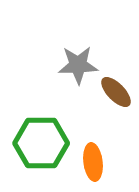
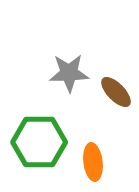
gray star: moved 9 px left, 8 px down
green hexagon: moved 2 px left, 1 px up
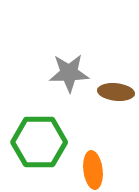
brown ellipse: rotated 40 degrees counterclockwise
orange ellipse: moved 8 px down
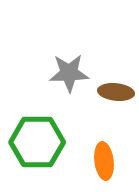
green hexagon: moved 2 px left
orange ellipse: moved 11 px right, 9 px up
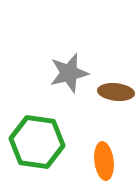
gray star: rotated 12 degrees counterclockwise
green hexagon: rotated 8 degrees clockwise
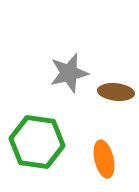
orange ellipse: moved 2 px up; rotated 6 degrees counterclockwise
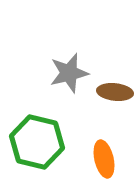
brown ellipse: moved 1 px left
green hexagon: rotated 6 degrees clockwise
